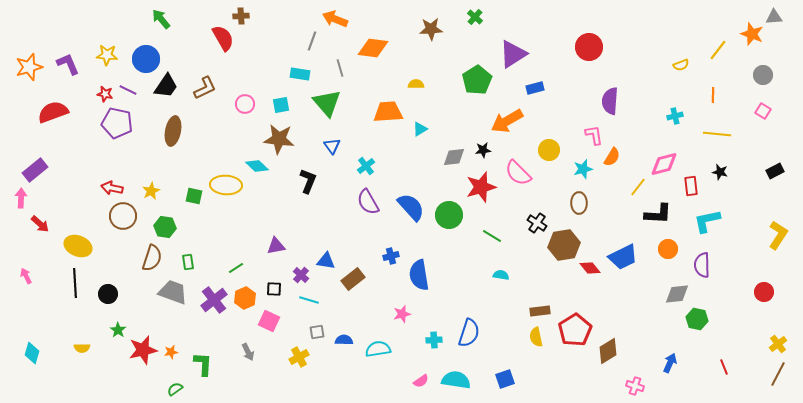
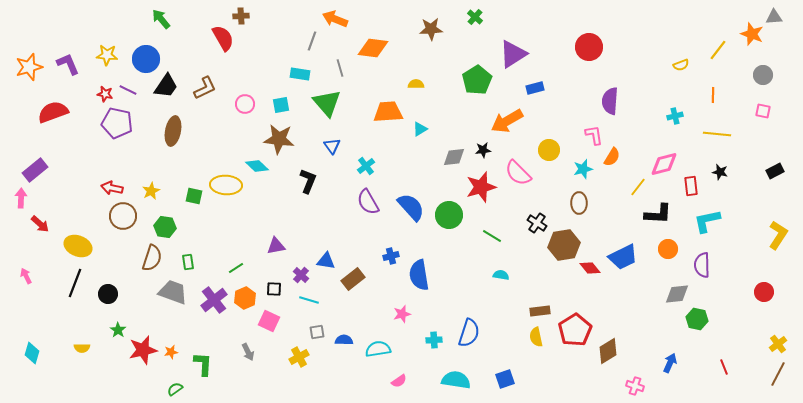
pink square at (763, 111): rotated 21 degrees counterclockwise
black line at (75, 283): rotated 24 degrees clockwise
pink semicircle at (421, 381): moved 22 px left
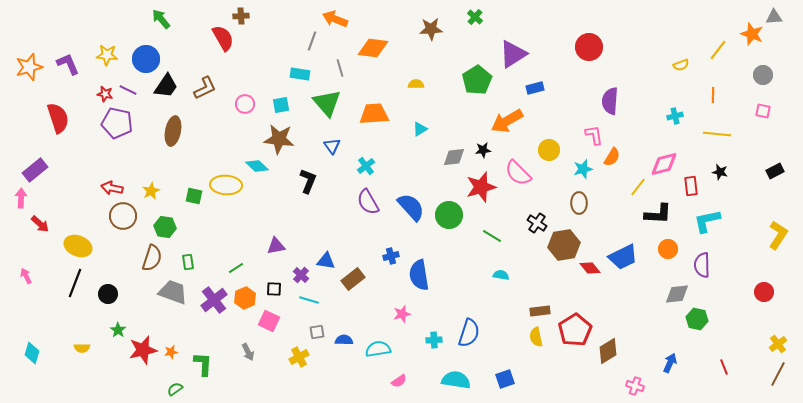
red semicircle at (53, 112): moved 5 px right, 6 px down; rotated 92 degrees clockwise
orange trapezoid at (388, 112): moved 14 px left, 2 px down
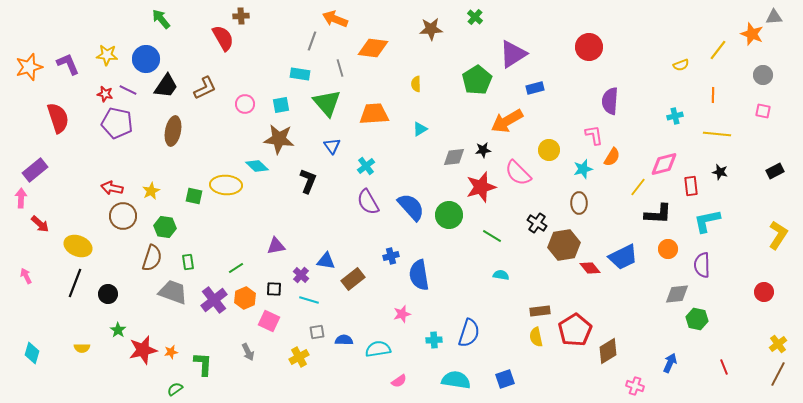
yellow semicircle at (416, 84): rotated 91 degrees counterclockwise
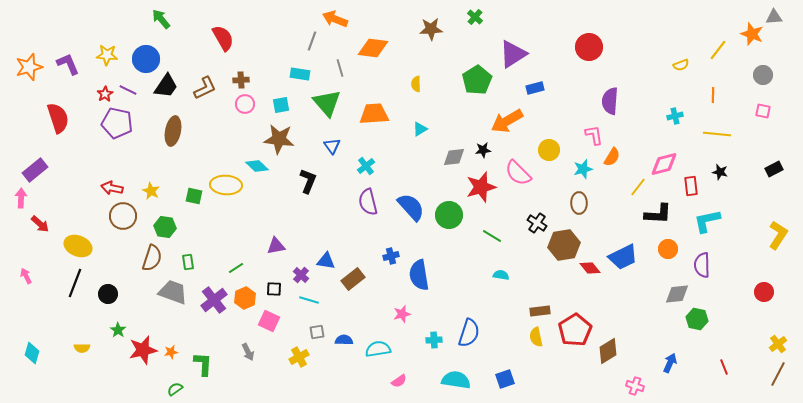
brown cross at (241, 16): moved 64 px down
red star at (105, 94): rotated 28 degrees clockwise
black rectangle at (775, 171): moved 1 px left, 2 px up
yellow star at (151, 191): rotated 18 degrees counterclockwise
purple semicircle at (368, 202): rotated 16 degrees clockwise
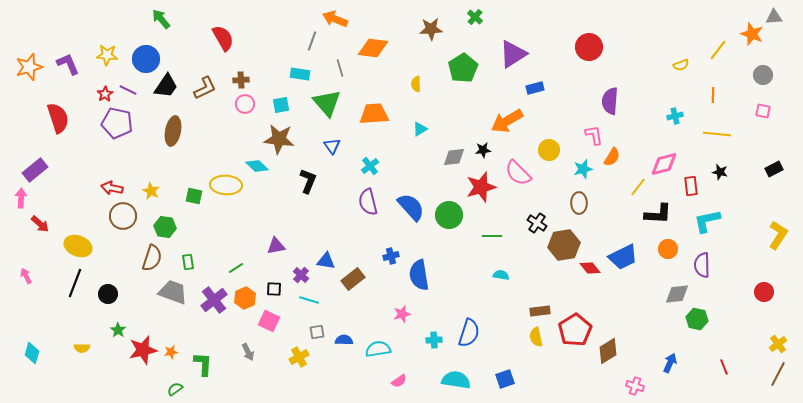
green pentagon at (477, 80): moved 14 px left, 12 px up
cyan cross at (366, 166): moved 4 px right
green line at (492, 236): rotated 30 degrees counterclockwise
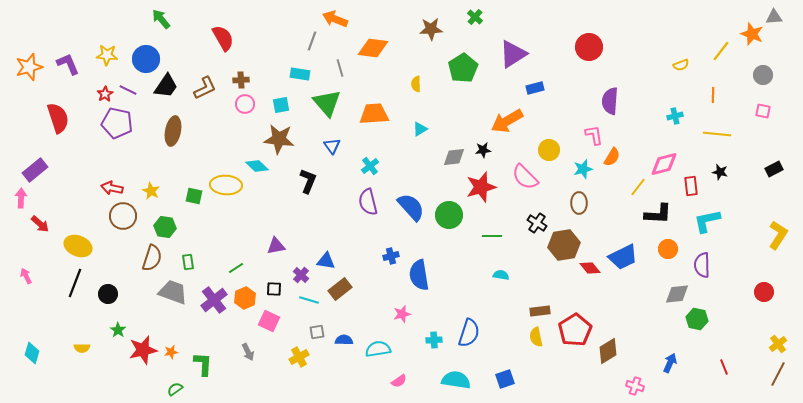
yellow line at (718, 50): moved 3 px right, 1 px down
pink semicircle at (518, 173): moved 7 px right, 4 px down
brown rectangle at (353, 279): moved 13 px left, 10 px down
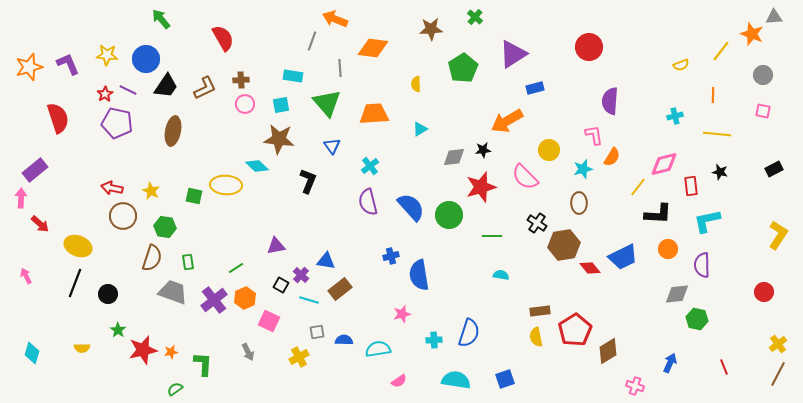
gray line at (340, 68): rotated 12 degrees clockwise
cyan rectangle at (300, 74): moved 7 px left, 2 px down
black square at (274, 289): moved 7 px right, 4 px up; rotated 28 degrees clockwise
